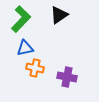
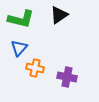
green L-shape: rotated 60 degrees clockwise
blue triangle: moved 6 px left; rotated 36 degrees counterclockwise
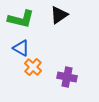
blue triangle: moved 2 px right; rotated 42 degrees counterclockwise
orange cross: moved 2 px left, 1 px up; rotated 30 degrees clockwise
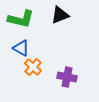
black triangle: moved 1 px right; rotated 12 degrees clockwise
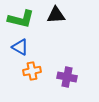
black triangle: moved 4 px left; rotated 18 degrees clockwise
blue triangle: moved 1 px left, 1 px up
orange cross: moved 1 px left, 4 px down; rotated 36 degrees clockwise
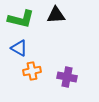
blue triangle: moved 1 px left, 1 px down
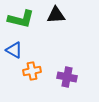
blue triangle: moved 5 px left, 2 px down
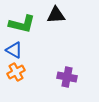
green L-shape: moved 1 px right, 5 px down
orange cross: moved 16 px left, 1 px down; rotated 18 degrees counterclockwise
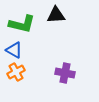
purple cross: moved 2 px left, 4 px up
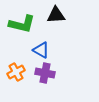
blue triangle: moved 27 px right
purple cross: moved 20 px left
